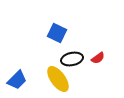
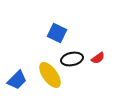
yellow ellipse: moved 8 px left, 4 px up
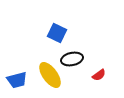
red semicircle: moved 1 px right, 17 px down
blue trapezoid: rotated 30 degrees clockwise
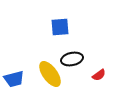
blue square: moved 3 px right, 6 px up; rotated 30 degrees counterclockwise
yellow ellipse: moved 1 px up
blue trapezoid: moved 3 px left, 1 px up
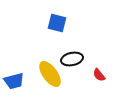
blue square: moved 3 px left, 4 px up; rotated 18 degrees clockwise
red semicircle: rotated 88 degrees clockwise
blue trapezoid: moved 2 px down
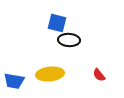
black ellipse: moved 3 px left, 19 px up; rotated 15 degrees clockwise
yellow ellipse: rotated 60 degrees counterclockwise
blue trapezoid: rotated 25 degrees clockwise
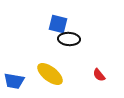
blue square: moved 1 px right, 1 px down
black ellipse: moved 1 px up
yellow ellipse: rotated 44 degrees clockwise
